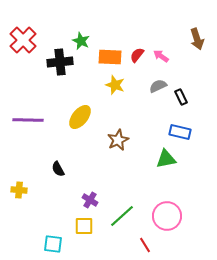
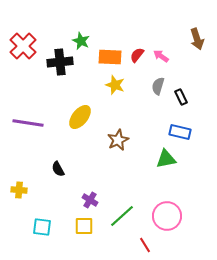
red cross: moved 6 px down
gray semicircle: rotated 48 degrees counterclockwise
purple line: moved 3 px down; rotated 8 degrees clockwise
cyan square: moved 11 px left, 17 px up
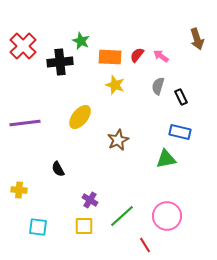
purple line: moved 3 px left; rotated 16 degrees counterclockwise
cyan square: moved 4 px left
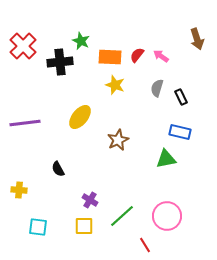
gray semicircle: moved 1 px left, 2 px down
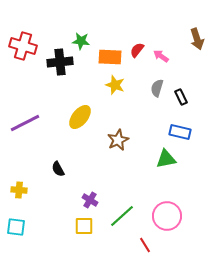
green star: rotated 18 degrees counterclockwise
red cross: rotated 28 degrees counterclockwise
red semicircle: moved 5 px up
purple line: rotated 20 degrees counterclockwise
cyan square: moved 22 px left
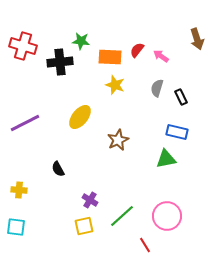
blue rectangle: moved 3 px left
yellow square: rotated 12 degrees counterclockwise
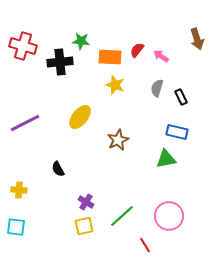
purple cross: moved 4 px left, 2 px down
pink circle: moved 2 px right
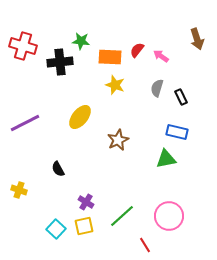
yellow cross: rotated 14 degrees clockwise
cyan square: moved 40 px right, 2 px down; rotated 36 degrees clockwise
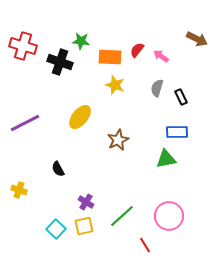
brown arrow: rotated 45 degrees counterclockwise
black cross: rotated 25 degrees clockwise
blue rectangle: rotated 15 degrees counterclockwise
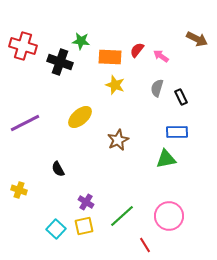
yellow ellipse: rotated 10 degrees clockwise
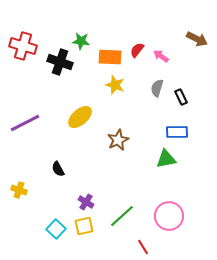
red line: moved 2 px left, 2 px down
